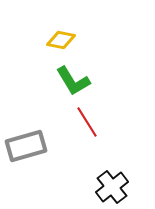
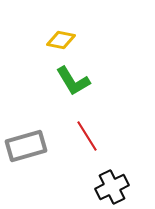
red line: moved 14 px down
black cross: rotated 12 degrees clockwise
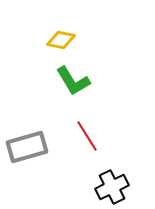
gray rectangle: moved 1 px right, 1 px down
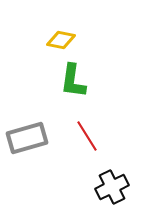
green L-shape: rotated 39 degrees clockwise
gray rectangle: moved 9 px up
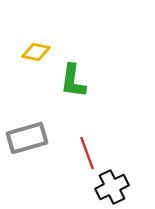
yellow diamond: moved 25 px left, 12 px down
red line: moved 17 px down; rotated 12 degrees clockwise
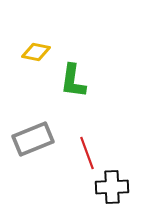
gray rectangle: moved 6 px right, 1 px down; rotated 6 degrees counterclockwise
black cross: rotated 24 degrees clockwise
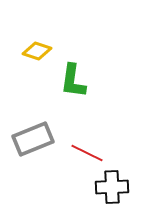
yellow diamond: moved 1 px right, 1 px up; rotated 8 degrees clockwise
red line: rotated 44 degrees counterclockwise
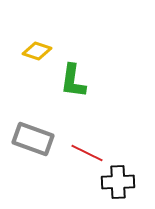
gray rectangle: rotated 42 degrees clockwise
black cross: moved 6 px right, 5 px up
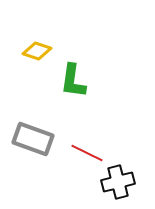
black cross: rotated 12 degrees counterclockwise
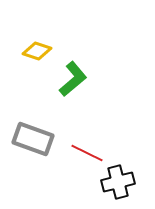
green L-shape: moved 2 px up; rotated 138 degrees counterclockwise
